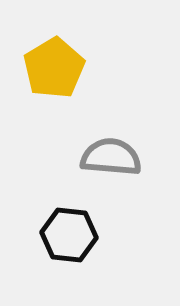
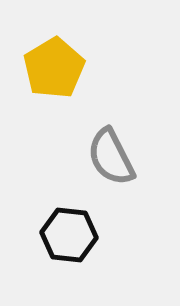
gray semicircle: rotated 122 degrees counterclockwise
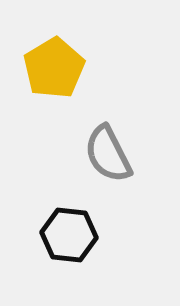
gray semicircle: moved 3 px left, 3 px up
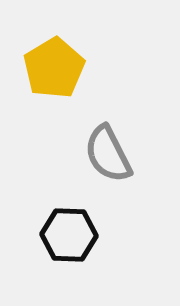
black hexagon: rotated 4 degrees counterclockwise
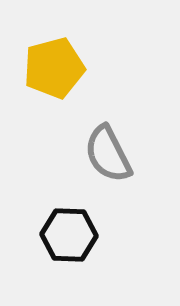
yellow pentagon: rotated 16 degrees clockwise
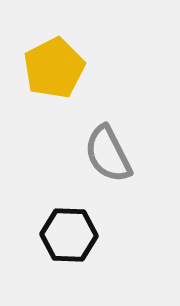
yellow pentagon: rotated 12 degrees counterclockwise
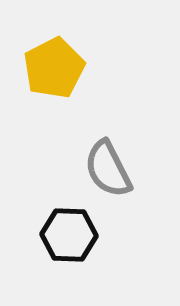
gray semicircle: moved 15 px down
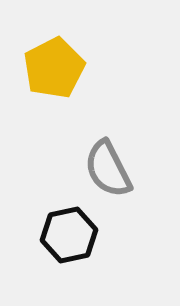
black hexagon: rotated 14 degrees counterclockwise
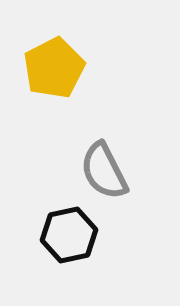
gray semicircle: moved 4 px left, 2 px down
